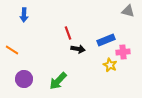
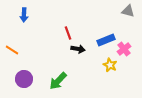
pink cross: moved 1 px right, 3 px up; rotated 32 degrees counterclockwise
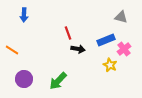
gray triangle: moved 7 px left, 6 px down
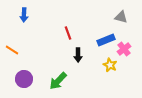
black arrow: moved 6 px down; rotated 80 degrees clockwise
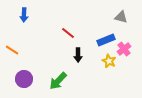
red line: rotated 32 degrees counterclockwise
yellow star: moved 1 px left, 4 px up
